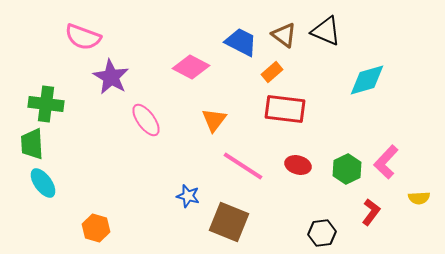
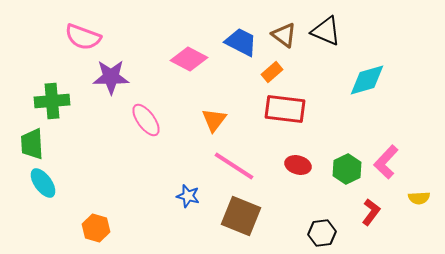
pink diamond: moved 2 px left, 8 px up
purple star: rotated 30 degrees counterclockwise
green cross: moved 6 px right, 3 px up; rotated 12 degrees counterclockwise
pink line: moved 9 px left
brown square: moved 12 px right, 6 px up
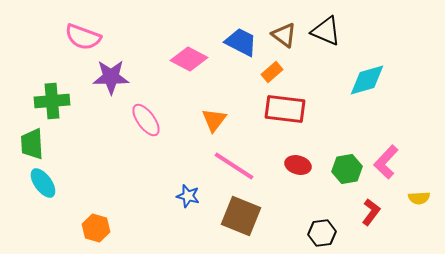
green hexagon: rotated 16 degrees clockwise
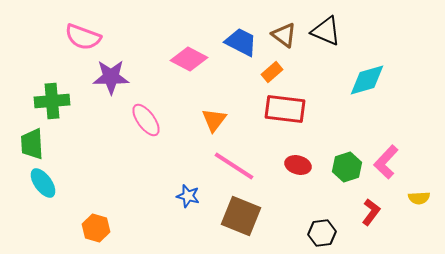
green hexagon: moved 2 px up; rotated 8 degrees counterclockwise
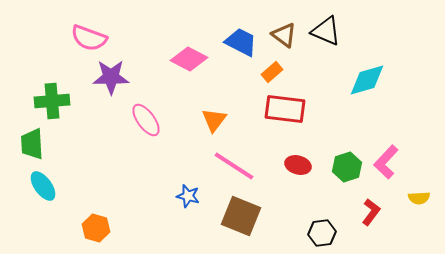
pink semicircle: moved 6 px right, 1 px down
cyan ellipse: moved 3 px down
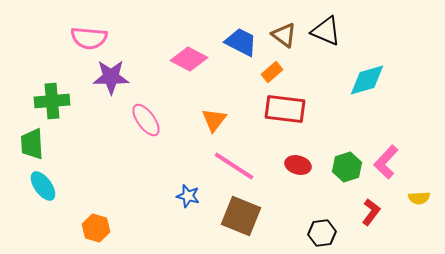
pink semicircle: rotated 15 degrees counterclockwise
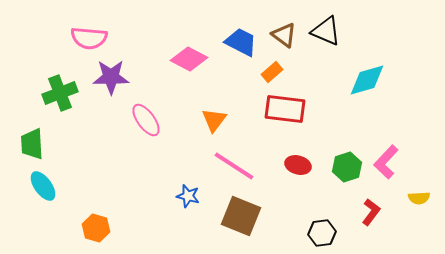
green cross: moved 8 px right, 8 px up; rotated 16 degrees counterclockwise
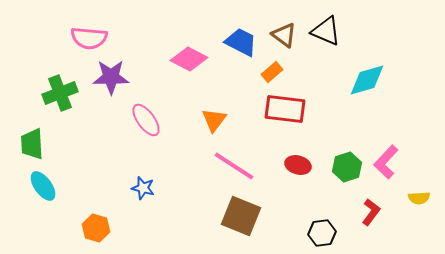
blue star: moved 45 px left, 8 px up
